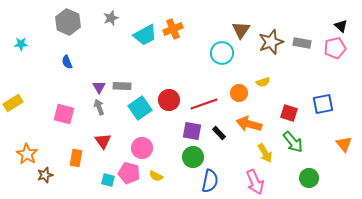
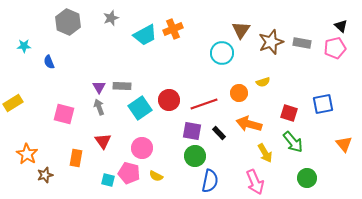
cyan star at (21, 44): moved 3 px right, 2 px down
blue semicircle at (67, 62): moved 18 px left
green circle at (193, 157): moved 2 px right, 1 px up
green circle at (309, 178): moved 2 px left
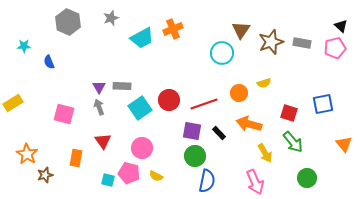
cyan trapezoid at (145, 35): moved 3 px left, 3 px down
yellow semicircle at (263, 82): moved 1 px right, 1 px down
blue semicircle at (210, 181): moved 3 px left
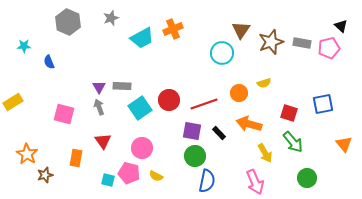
pink pentagon at (335, 48): moved 6 px left
yellow rectangle at (13, 103): moved 1 px up
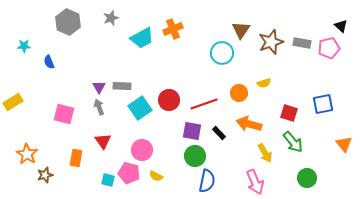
pink circle at (142, 148): moved 2 px down
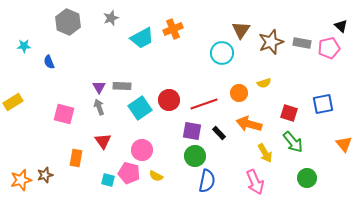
orange star at (27, 154): moved 6 px left, 26 px down; rotated 25 degrees clockwise
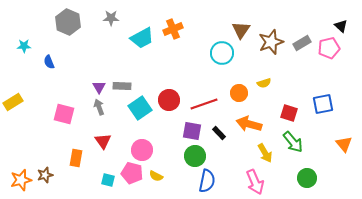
gray star at (111, 18): rotated 21 degrees clockwise
gray rectangle at (302, 43): rotated 42 degrees counterclockwise
pink pentagon at (129, 173): moved 3 px right
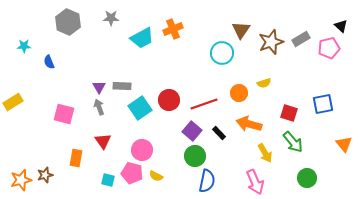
gray rectangle at (302, 43): moved 1 px left, 4 px up
purple square at (192, 131): rotated 30 degrees clockwise
